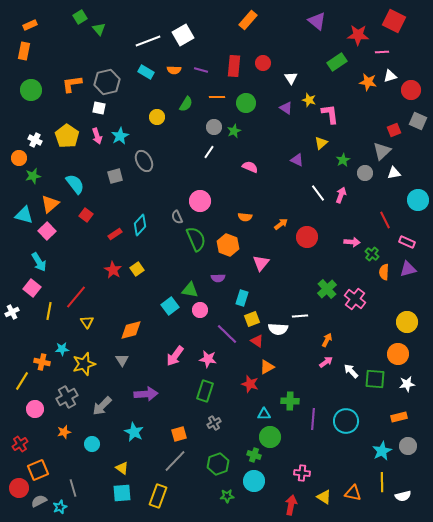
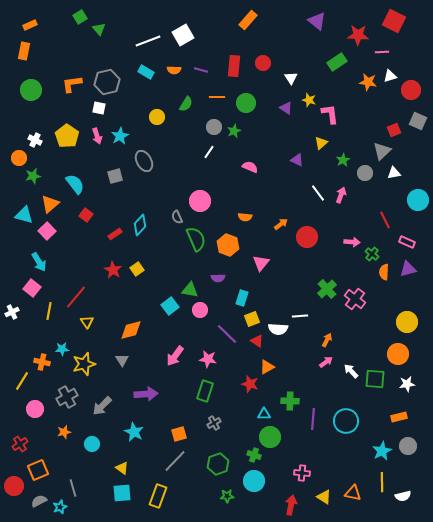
red circle at (19, 488): moved 5 px left, 2 px up
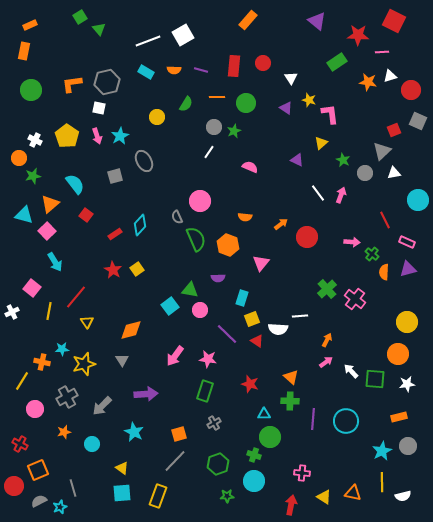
green star at (343, 160): rotated 16 degrees counterclockwise
cyan arrow at (39, 262): moved 16 px right
orange triangle at (267, 367): moved 24 px right, 10 px down; rotated 49 degrees counterclockwise
red cross at (20, 444): rotated 28 degrees counterclockwise
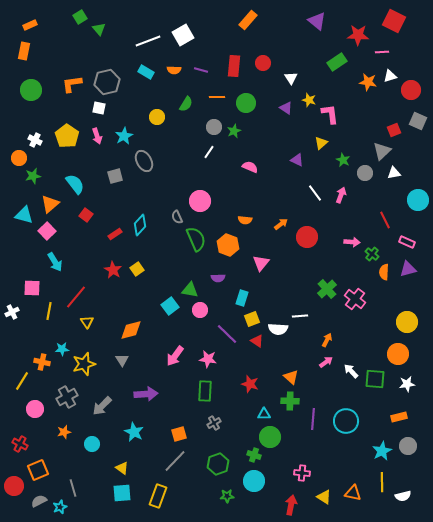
cyan star at (120, 136): moved 4 px right
white line at (318, 193): moved 3 px left
orange semicircle at (245, 217): moved 3 px down
pink square at (32, 288): rotated 36 degrees counterclockwise
green rectangle at (205, 391): rotated 15 degrees counterclockwise
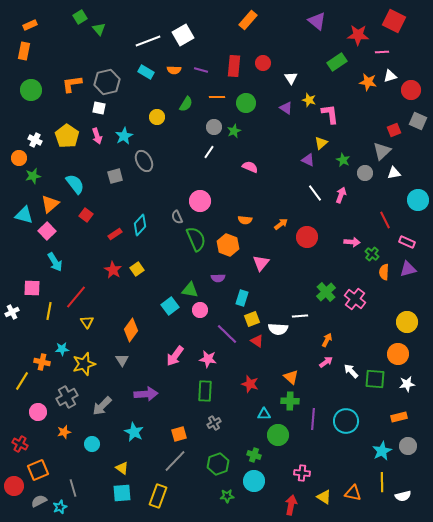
purple triangle at (297, 160): moved 11 px right
green cross at (327, 289): moved 1 px left, 3 px down
orange diamond at (131, 330): rotated 40 degrees counterclockwise
pink circle at (35, 409): moved 3 px right, 3 px down
green circle at (270, 437): moved 8 px right, 2 px up
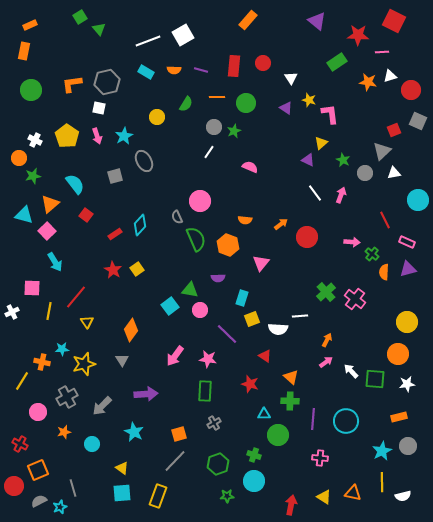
red triangle at (257, 341): moved 8 px right, 15 px down
pink cross at (302, 473): moved 18 px right, 15 px up
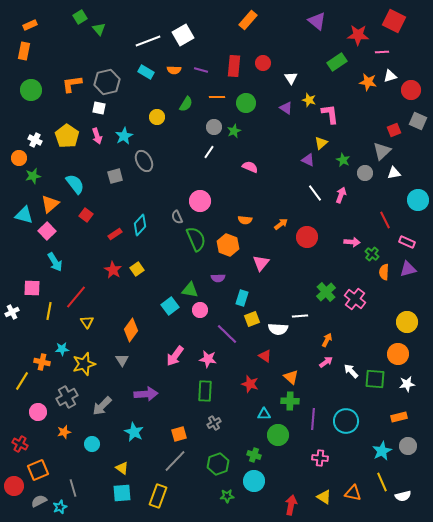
yellow line at (382, 482): rotated 24 degrees counterclockwise
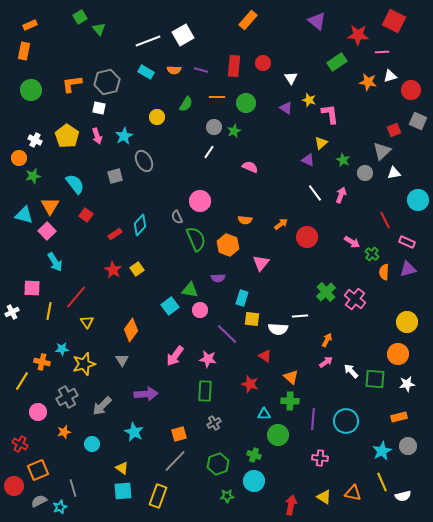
orange triangle at (50, 204): moved 2 px down; rotated 18 degrees counterclockwise
pink arrow at (352, 242): rotated 28 degrees clockwise
yellow square at (252, 319): rotated 28 degrees clockwise
cyan square at (122, 493): moved 1 px right, 2 px up
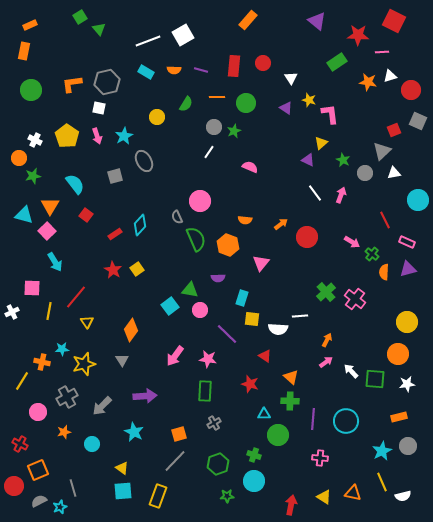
purple arrow at (146, 394): moved 1 px left, 2 px down
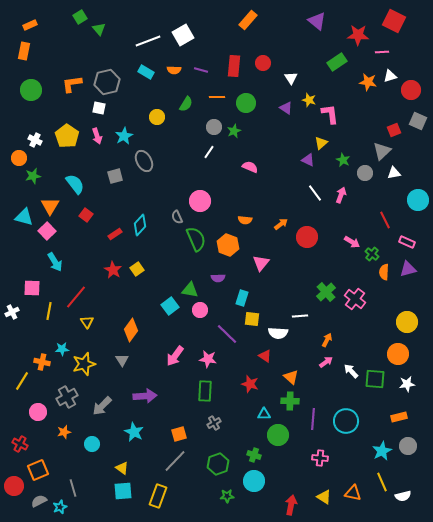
cyan triangle at (24, 215): moved 2 px down
white semicircle at (278, 329): moved 4 px down
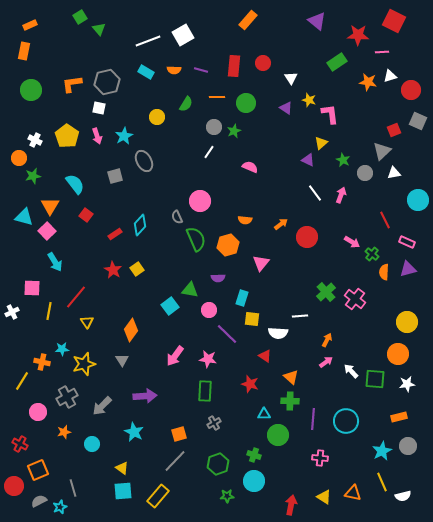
orange hexagon at (228, 245): rotated 25 degrees clockwise
pink circle at (200, 310): moved 9 px right
yellow rectangle at (158, 496): rotated 20 degrees clockwise
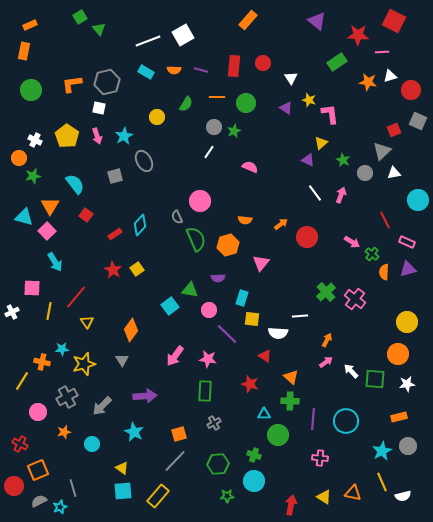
green hexagon at (218, 464): rotated 15 degrees clockwise
